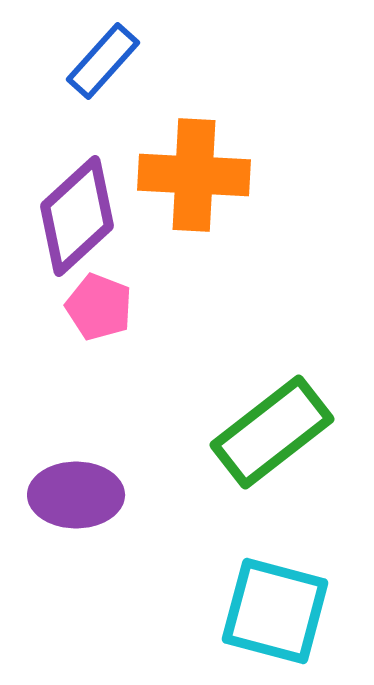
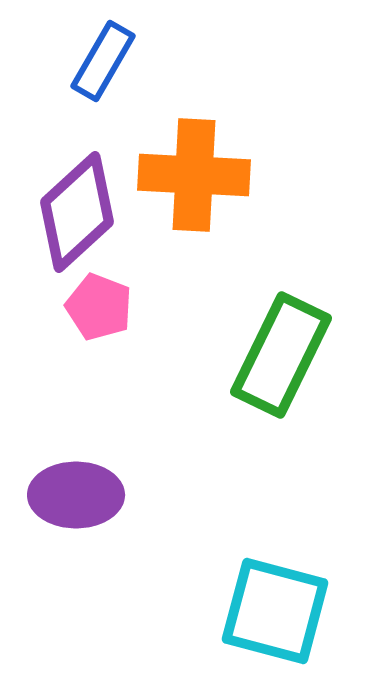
blue rectangle: rotated 12 degrees counterclockwise
purple diamond: moved 4 px up
green rectangle: moved 9 px right, 77 px up; rotated 26 degrees counterclockwise
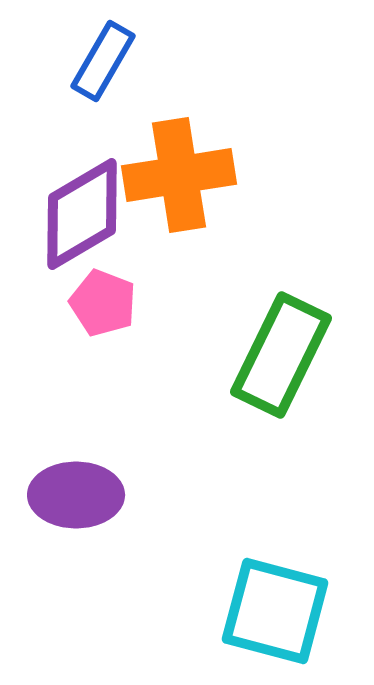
orange cross: moved 15 px left; rotated 12 degrees counterclockwise
purple diamond: moved 5 px right, 2 px down; rotated 12 degrees clockwise
pink pentagon: moved 4 px right, 4 px up
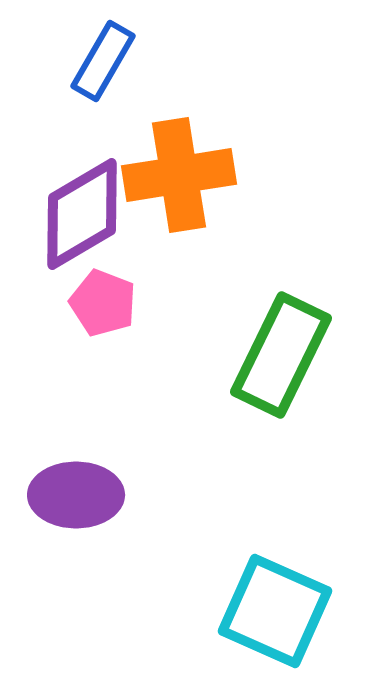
cyan square: rotated 9 degrees clockwise
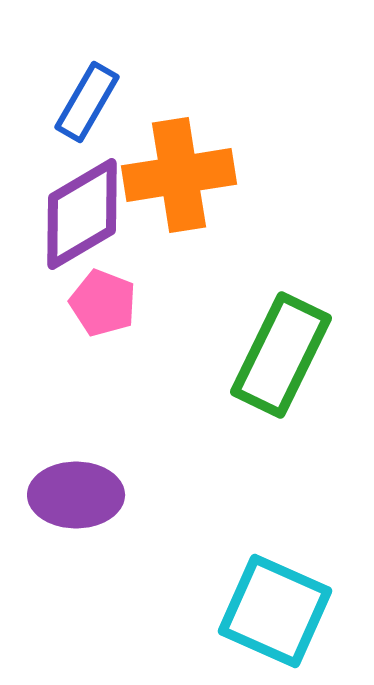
blue rectangle: moved 16 px left, 41 px down
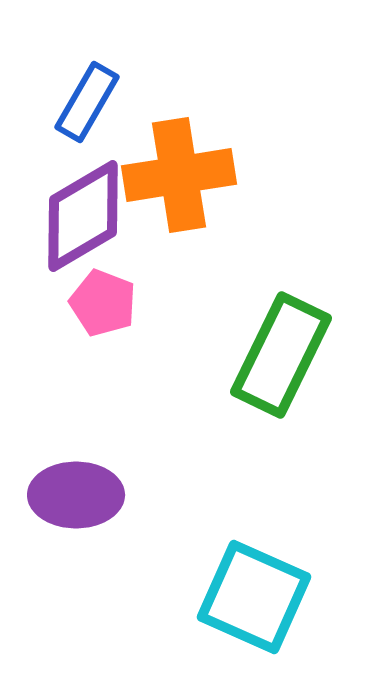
purple diamond: moved 1 px right, 2 px down
cyan square: moved 21 px left, 14 px up
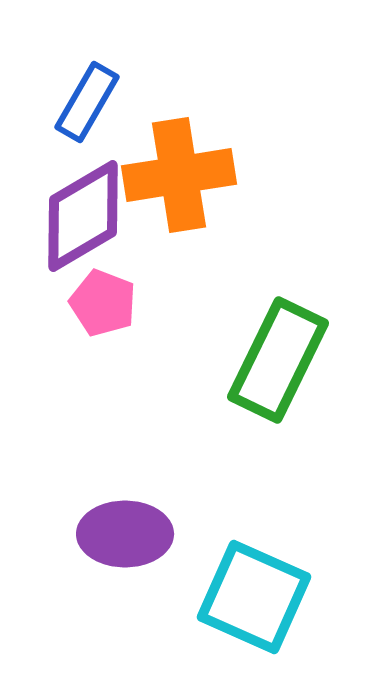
green rectangle: moved 3 px left, 5 px down
purple ellipse: moved 49 px right, 39 px down
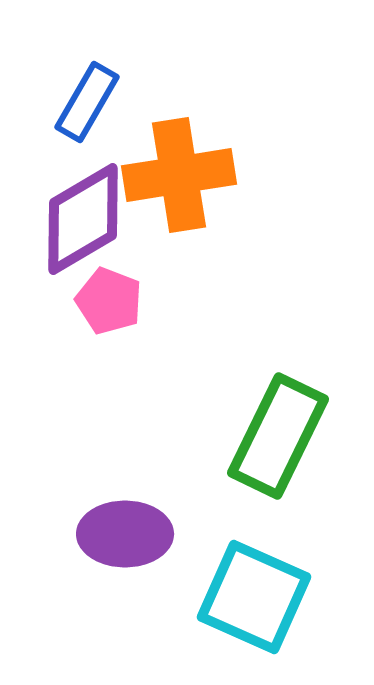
purple diamond: moved 3 px down
pink pentagon: moved 6 px right, 2 px up
green rectangle: moved 76 px down
